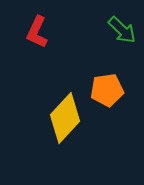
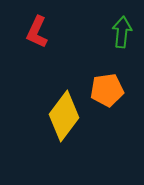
green arrow: moved 2 px down; rotated 128 degrees counterclockwise
yellow diamond: moved 1 px left, 2 px up; rotated 6 degrees counterclockwise
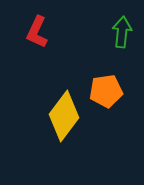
orange pentagon: moved 1 px left, 1 px down
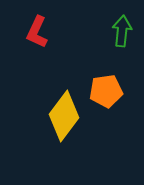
green arrow: moved 1 px up
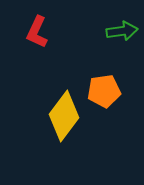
green arrow: rotated 76 degrees clockwise
orange pentagon: moved 2 px left
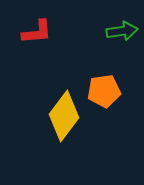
red L-shape: rotated 120 degrees counterclockwise
